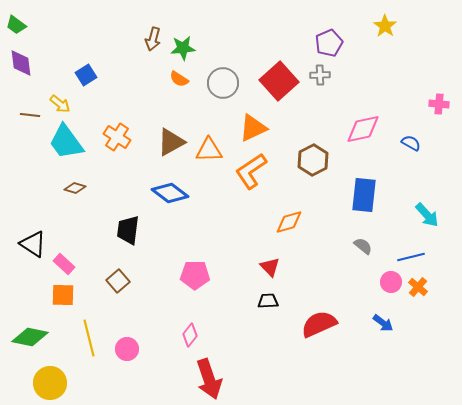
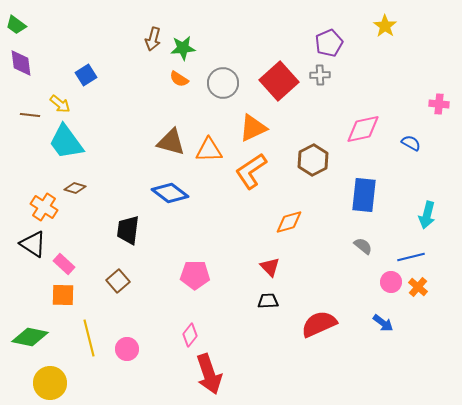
orange cross at (117, 137): moved 73 px left, 70 px down
brown triangle at (171, 142): rotated 44 degrees clockwise
cyan arrow at (427, 215): rotated 56 degrees clockwise
red arrow at (209, 379): moved 5 px up
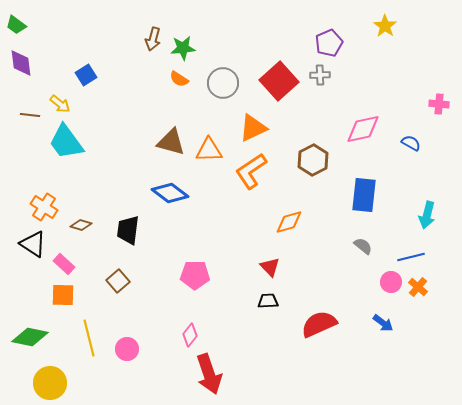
brown diamond at (75, 188): moved 6 px right, 37 px down
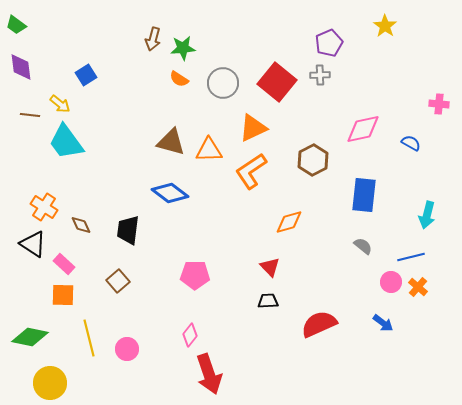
purple diamond at (21, 63): moved 4 px down
red square at (279, 81): moved 2 px left, 1 px down; rotated 9 degrees counterclockwise
brown diamond at (81, 225): rotated 50 degrees clockwise
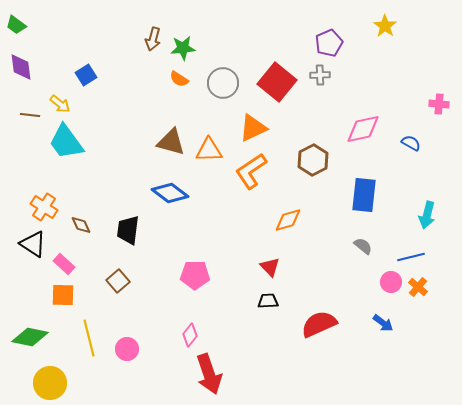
orange diamond at (289, 222): moved 1 px left, 2 px up
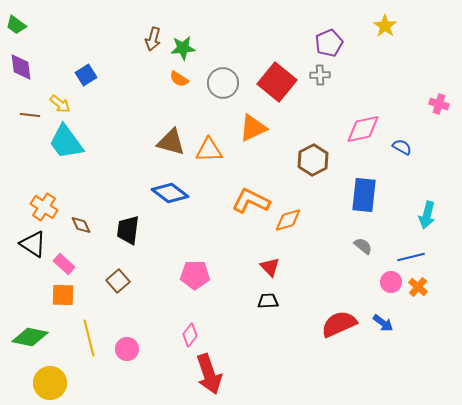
pink cross at (439, 104): rotated 12 degrees clockwise
blue semicircle at (411, 143): moved 9 px left, 4 px down
orange L-shape at (251, 171): moved 30 px down; rotated 60 degrees clockwise
red semicircle at (319, 324): moved 20 px right
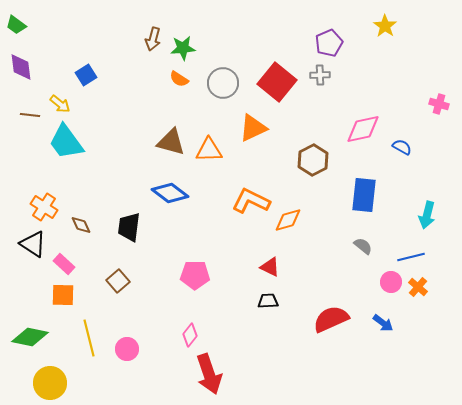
black trapezoid at (128, 230): moved 1 px right, 3 px up
red triangle at (270, 267): rotated 20 degrees counterclockwise
red semicircle at (339, 324): moved 8 px left, 5 px up
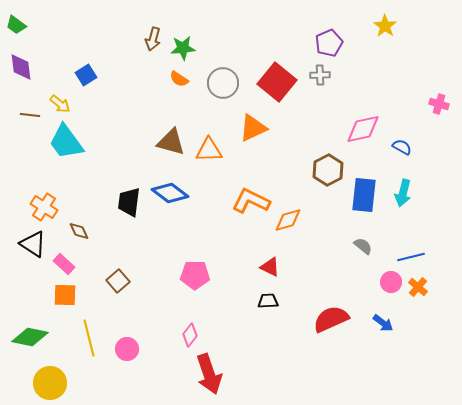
brown hexagon at (313, 160): moved 15 px right, 10 px down
cyan arrow at (427, 215): moved 24 px left, 22 px up
brown diamond at (81, 225): moved 2 px left, 6 px down
black trapezoid at (129, 227): moved 25 px up
orange square at (63, 295): moved 2 px right
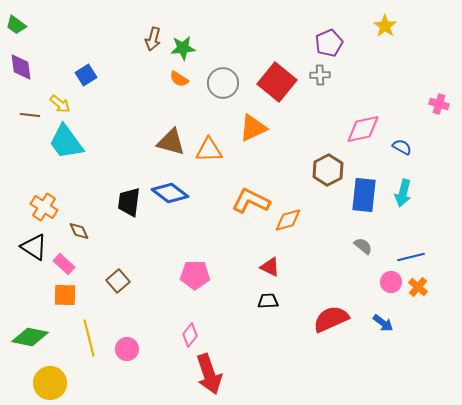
black triangle at (33, 244): moved 1 px right, 3 px down
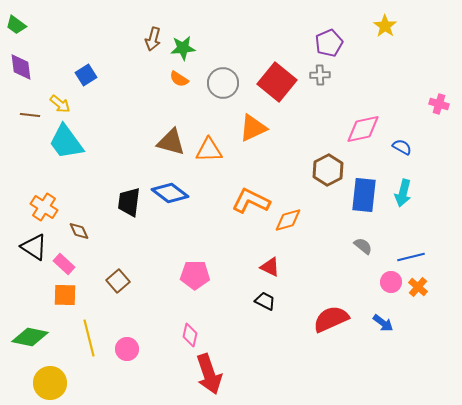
black trapezoid at (268, 301): moved 3 px left; rotated 30 degrees clockwise
pink diamond at (190, 335): rotated 25 degrees counterclockwise
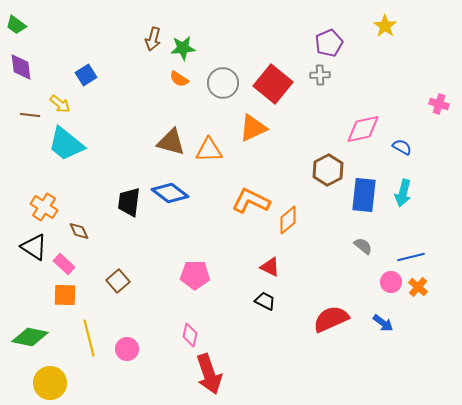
red square at (277, 82): moved 4 px left, 2 px down
cyan trapezoid at (66, 142): moved 2 px down; rotated 15 degrees counterclockwise
orange diamond at (288, 220): rotated 24 degrees counterclockwise
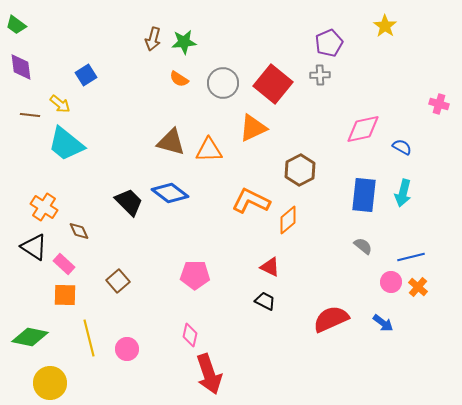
green star at (183, 48): moved 1 px right, 6 px up
brown hexagon at (328, 170): moved 28 px left
black trapezoid at (129, 202): rotated 128 degrees clockwise
